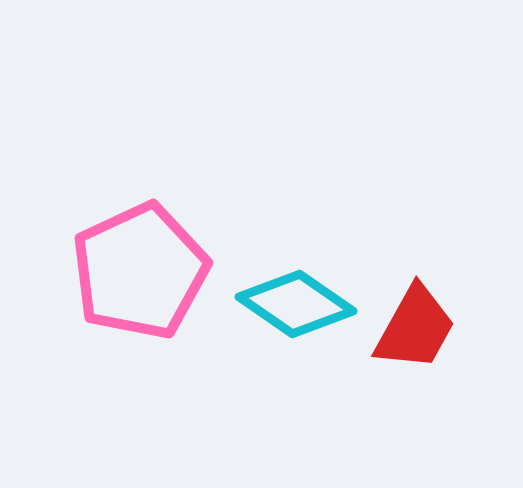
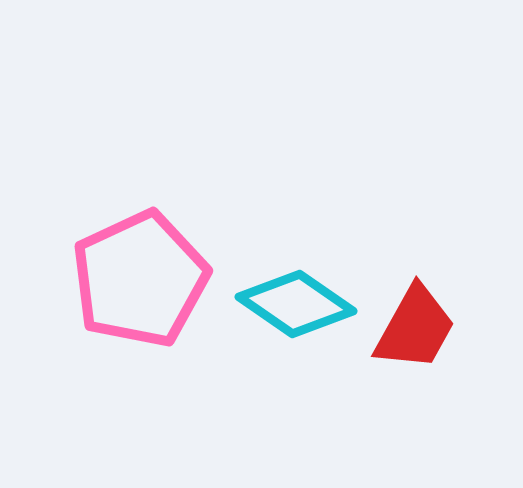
pink pentagon: moved 8 px down
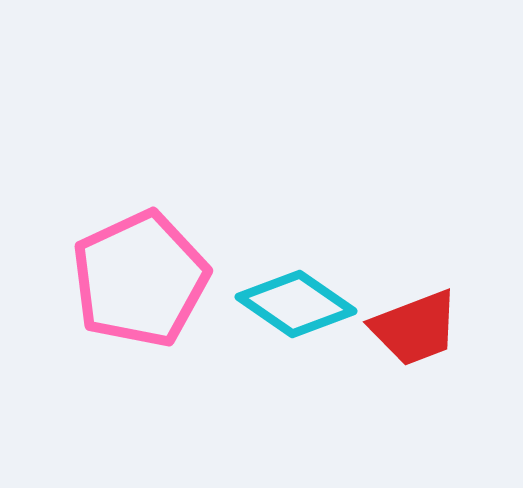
red trapezoid: rotated 40 degrees clockwise
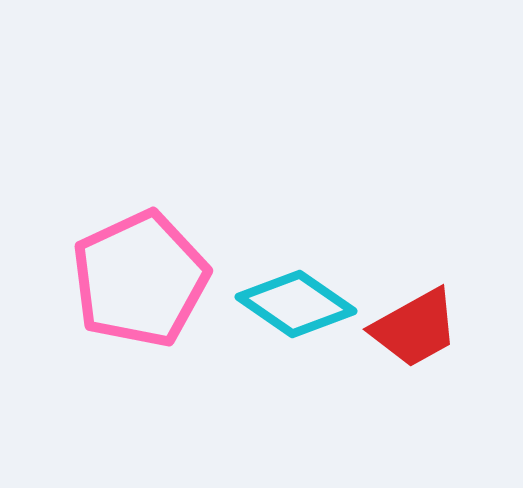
red trapezoid: rotated 8 degrees counterclockwise
